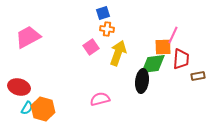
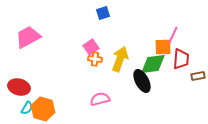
orange cross: moved 12 px left, 30 px down
yellow arrow: moved 2 px right, 6 px down
black ellipse: rotated 35 degrees counterclockwise
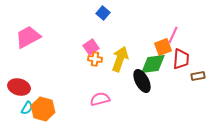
blue square: rotated 32 degrees counterclockwise
orange square: rotated 18 degrees counterclockwise
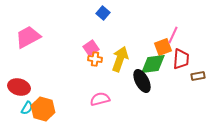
pink square: moved 1 px down
